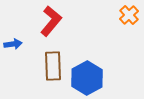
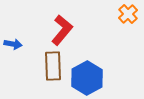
orange cross: moved 1 px left, 1 px up
red L-shape: moved 11 px right, 9 px down
blue arrow: rotated 18 degrees clockwise
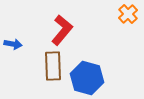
blue hexagon: rotated 16 degrees counterclockwise
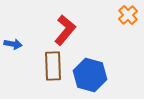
orange cross: moved 1 px down
red L-shape: moved 3 px right
blue hexagon: moved 3 px right, 3 px up
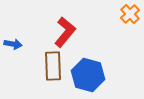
orange cross: moved 2 px right, 1 px up
red L-shape: moved 2 px down
blue hexagon: moved 2 px left
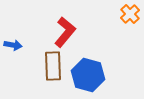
blue arrow: moved 1 px down
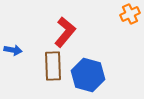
orange cross: rotated 18 degrees clockwise
blue arrow: moved 5 px down
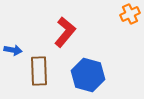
brown rectangle: moved 14 px left, 5 px down
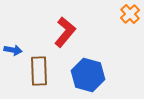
orange cross: rotated 18 degrees counterclockwise
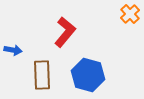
brown rectangle: moved 3 px right, 4 px down
